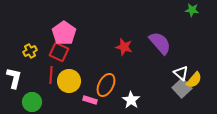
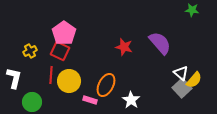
red square: moved 1 px right, 1 px up
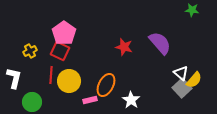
pink rectangle: rotated 32 degrees counterclockwise
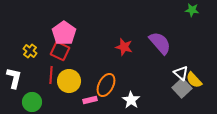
yellow cross: rotated 24 degrees counterclockwise
yellow semicircle: rotated 96 degrees clockwise
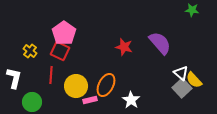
yellow circle: moved 7 px right, 5 px down
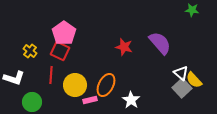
white L-shape: rotated 95 degrees clockwise
yellow circle: moved 1 px left, 1 px up
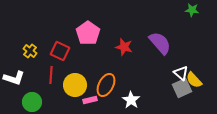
pink pentagon: moved 24 px right
gray square: rotated 18 degrees clockwise
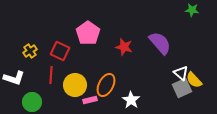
yellow cross: rotated 16 degrees clockwise
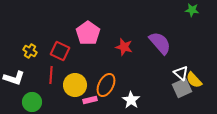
yellow cross: rotated 24 degrees counterclockwise
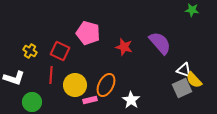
pink pentagon: rotated 20 degrees counterclockwise
white triangle: moved 3 px right, 3 px up; rotated 21 degrees counterclockwise
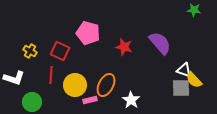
green star: moved 2 px right
gray square: moved 1 px left; rotated 24 degrees clockwise
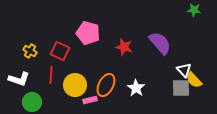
white triangle: rotated 28 degrees clockwise
white L-shape: moved 5 px right, 1 px down
white star: moved 5 px right, 12 px up
